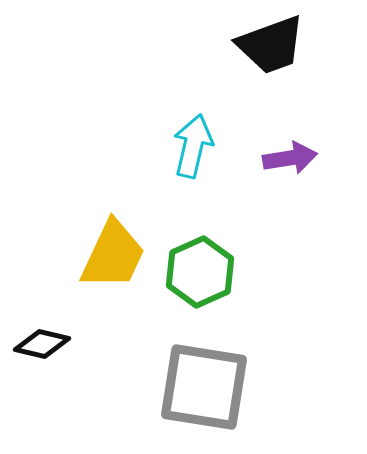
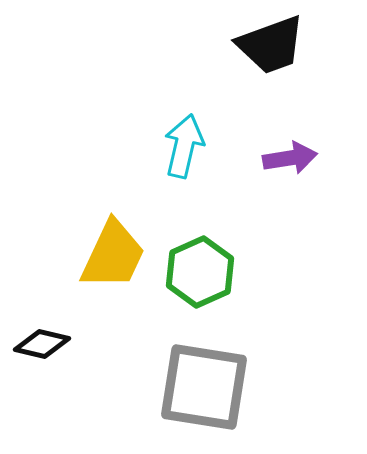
cyan arrow: moved 9 px left
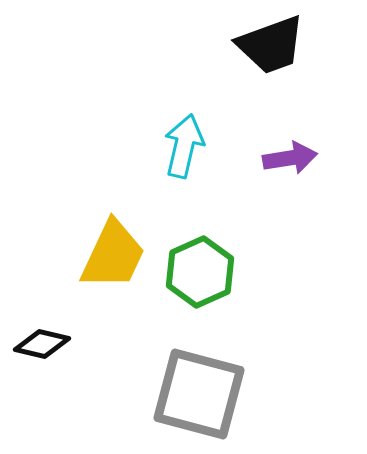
gray square: moved 5 px left, 7 px down; rotated 6 degrees clockwise
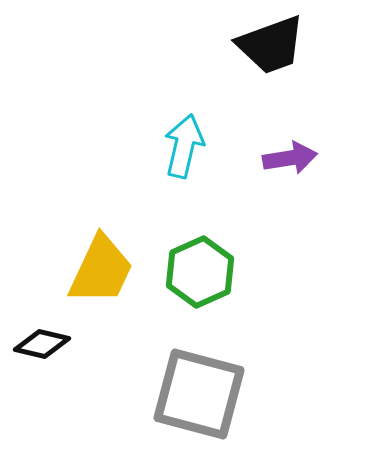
yellow trapezoid: moved 12 px left, 15 px down
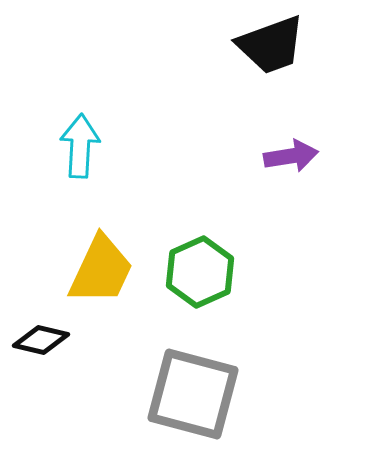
cyan arrow: moved 104 px left; rotated 10 degrees counterclockwise
purple arrow: moved 1 px right, 2 px up
black diamond: moved 1 px left, 4 px up
gray square: moved 6 px left
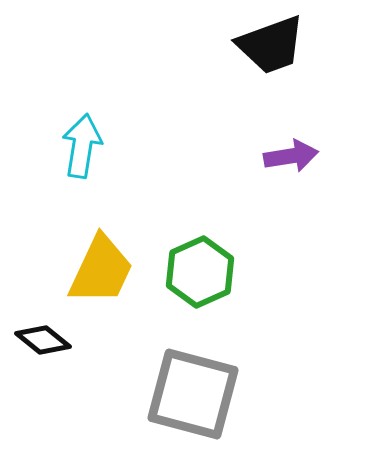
cyan arrow: moved 2 px right; rotated 6 degrees clockwise
black diamond: moved 2 px right; rotated 26 degrees clockwise
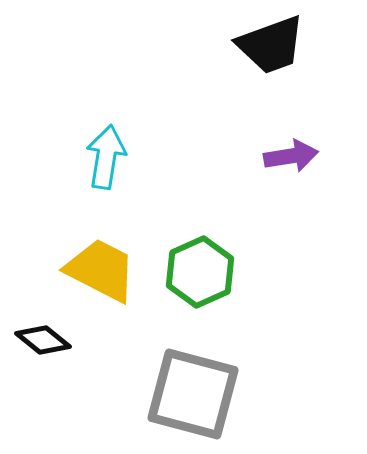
cyan arrow: moved 24 px right, 11 px down
yellow trapezoid: rotated 88 degrees counterclockwise
